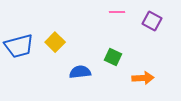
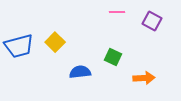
orange arrow: moved 1 px right
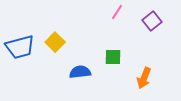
pink line: rotated 56 degrees counterclockwise
purple square: rotated 24 degrees clockwise
blue trapezoid: moved 1 px right, 1 px down
green square: rotated 24 degrees counterclockwise
orange arrow: rotated 115 degrees clockwise
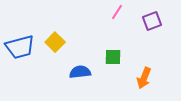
purple square: rotated 18 degrees clockwise
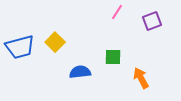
orange arrow: moved 3 px left; rotated 130 degrees clockwise
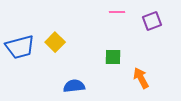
pink line: rotated 56 degrees clockwise
blue semicircle: moved 6 px left, 14 px down
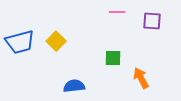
purple square: rotated 24 degrees clockwise
yellow square: moved 1 px right, 1 px up
blue trapezoid: moved 5 px up
green square: moved 1 px down
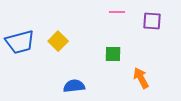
yellow square: moved 2 px right
green square: moved 4 px up
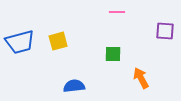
purple square: moved 13 px right, 10 px down
yellow square: rotated 30 degrees clockwise
